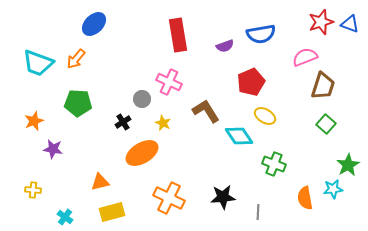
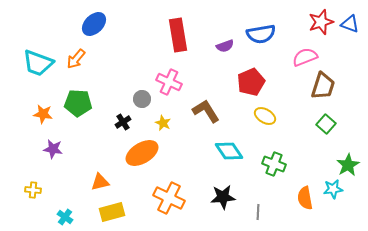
orange star: moved 9 px right, 7 px up; rotated 30 degrees clockwise
cyan diamond: moved 10 px left, 15 px down
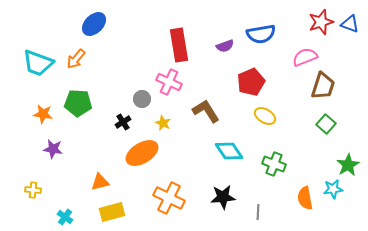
red rectangle: moved 1 px right, 10 px down
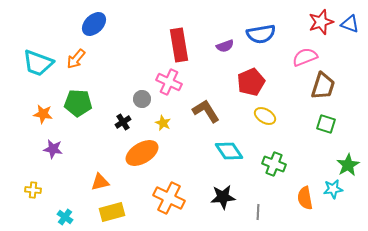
green square: rotated 24 degrees counterclockwise
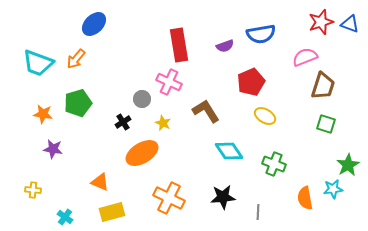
green pentagon: rotated 20 degrees counterclockwise
orange triangle: rotated 36 degrees clockwise
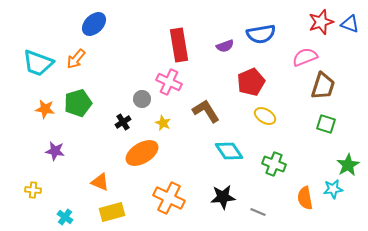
orange star: moved 2 px right, 5 px up
purple star: moved 2 px right, 2 px down
gray line: rotated 70 degrees counterclockwise
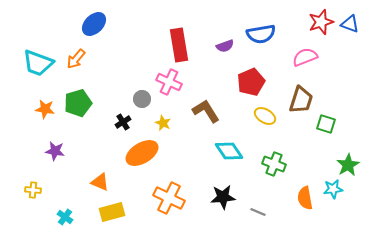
brown trapezoid: moved 22 px left, 14 px down
